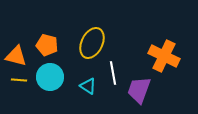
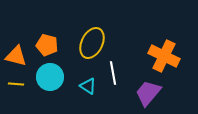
yellow line: moved 3 px left, 4 px down
purple trapezoid: moved 9 px right, 3 px down; rotated 20 degrees clockwise
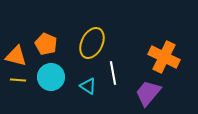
orange pentagon: moved 1 px left, 1 px up; rotated 10 degrees clockwise
orange cross: moved 1 px down
cyan circle: moved 1 px right
yellow line: moved 2 px right, 4 px up
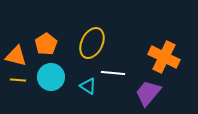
orange pentagon: rotated 15 degrees clockwise
white line: rotated 75 degrees counterclockwise
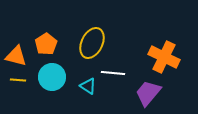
cyan circle: moved 1 px right
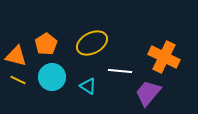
yellow ellipse: rotated 36 degrees clockwise
white line: moved 7 px right, 2 px up
yellow line: rotated 21 degrees clockwise
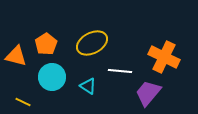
yellow line: moved 5 px right, 22 px down
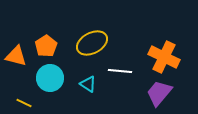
orange pentagon: moved 2 px down
cyan circle: moved 2 px left, 1 px down
cyan triangle: moved 2 px up
purple trapezoid: moved 11 px right
yellow line: moved 1 px right, 1 px down
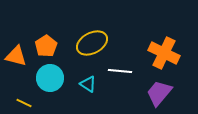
orange cross: moved 4 px up
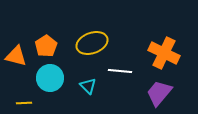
yellow ellipse: rotated 8 degrees clockwise
cyan triangle: moved 2 px down; rotated 12 degrees clockwise
yellow line: rotated 28 degrees counterclockwise
